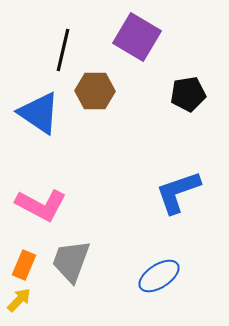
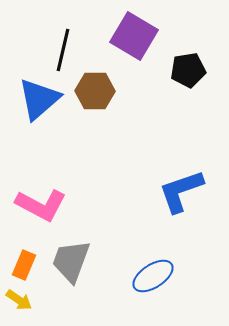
purple square: moved 3 px left, 1 px up
black pentagon: moved 24 px up
blue triangle: moved 14 px up; rotated 45 degrees clockwise
blue L-shape: moved 3 px right, 1 px up
blue ellipse: moved 6 px left
yellow arrow: rotated 80 degrees clockwise
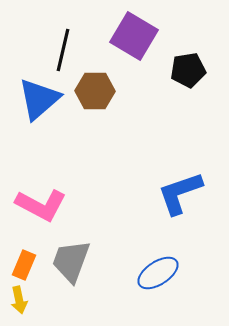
blue L-shape: moved 1 px left, 2 px down
blue ellipse: moved 5 px right, 3 px up
yellow arrow: rotated 44 degrees clockwise
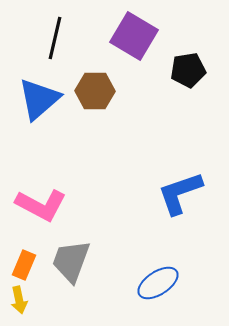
black line: moved 8 px left, 12 px up
blue ellipse: moved 10 px down
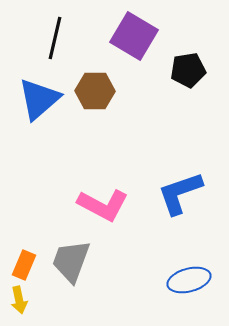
pink L-shape: moved 62 px right
blue ellipse: moved 31 px right, 3 px up; rotated 18 degrees clockwise
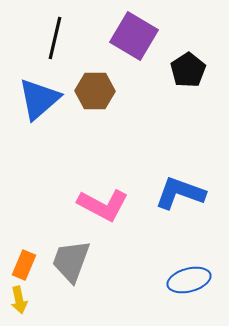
black pentagon: rotated 24 degrees counterclockwise
blue L-shape: rotated 39 degrees clockwise
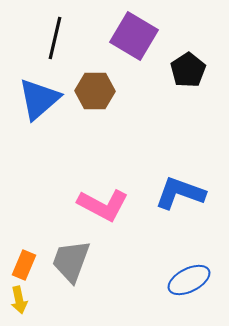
blue ellipse: rotated 12 degrees counterclockwise
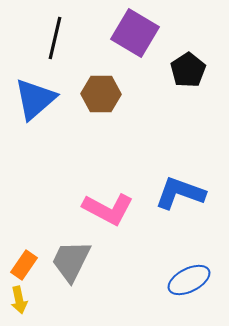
purple square: moved 1 px right, 3 px up
brown hexagon: moved 6 px right, 3 px down
blue triangle: moved 4 px left
pink L-shape: moved 5 px right, 4 px down
gray trapezoid: rotated 6 degrees clockwise
orange rectangle: rotated 12 degrees clockwise
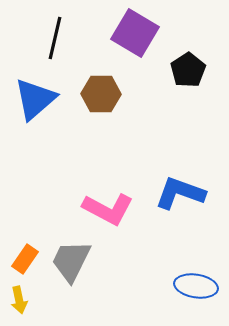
orange rectangle: moved 1 px right, 6 px up
blue ellipse: moved 7 px right, 6 px down; rotated 36 degrees clockwise
